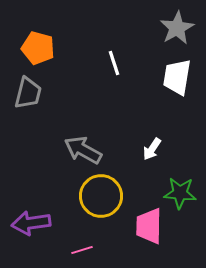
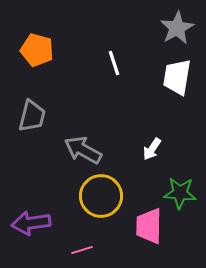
orange pentagon: moved 1 px left, 2 px down
gray trapezoid: moved 4 px right, 23 px down
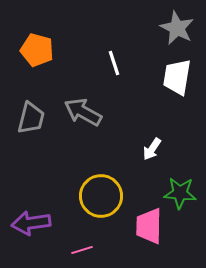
gray star: rotated 16 degrees counterclockwise
gray trapezoid: moved 1 px left, 2 px down
gray arrow: moved 38 px up
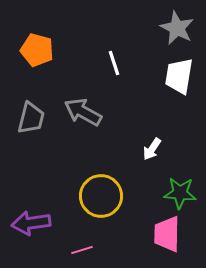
white trapezoid: moved 2 px right, 1 px up
pink trapezoid: moved 18 px right, 8 px down
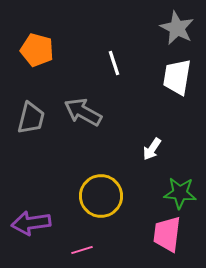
white trapezoid: moved 2 px left, 1 px down
pink trapezoid: rotated 6 degrees clockwise
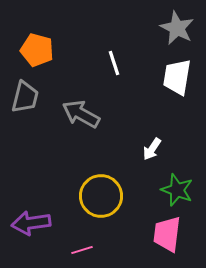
gray arrow: moved 2 px left, 2 px down
gray trapezoid: moved 6 px left, 21 px up
green star: moved 3 px left, 3 px up; rotated 16 degrees clockwise
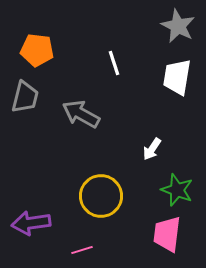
gray star: moved 1 px right, 2 px up
orange pentagon: rotated 8 degrees counterclockwise
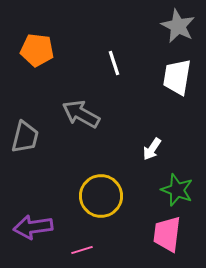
gray trapezoid: moved 40 px down
purple arrow: moved 2 px right, 4 px down
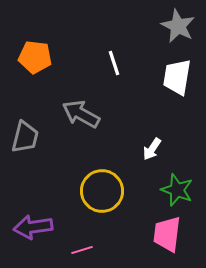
orange pentagon: moved 2 px left, 7 px down
yellow circle: moved 1 px right, 5 px up
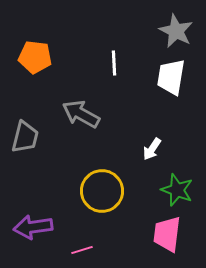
gray star: moved 2 px left, 5 px down
white line: rotated 15 degrees clockwise
white trapezoid: moved 6 px left
